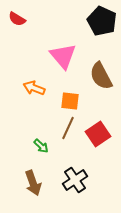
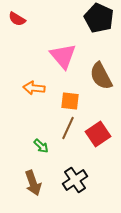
black pentagon: moved 3 px left, 3 px up
orange arrow: rotated 15 degrees counterclockwise
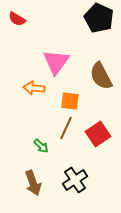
pink triangle: moved 7 px left, 6 px down; rotated 16 degrees clockwise
brown line: moved 2 px left
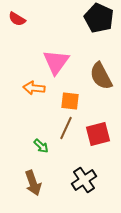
red square: rotated 20 degrees clockwise
black cross: moved 9 px right
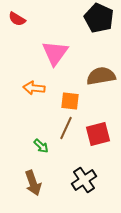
pink triangle: moved 1 px left, 9 px up
brown semicircle: rotated 108 degrees clockwise
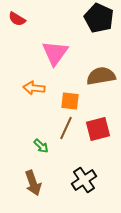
red square: moved 5 px up
